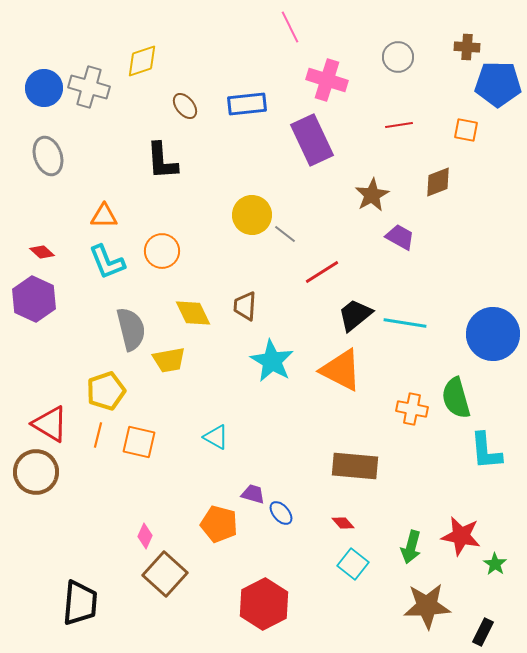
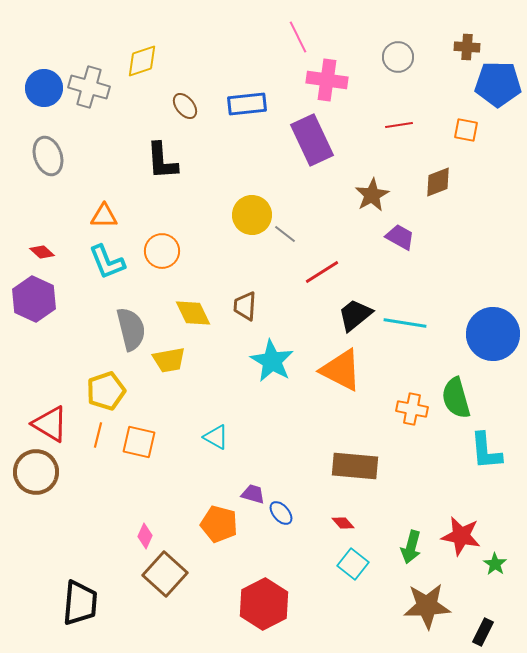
pink line at (290, 27): moved 8 px right, 10 px down
pink cross at (327, 80): rotated 9 degrees counterclockwise
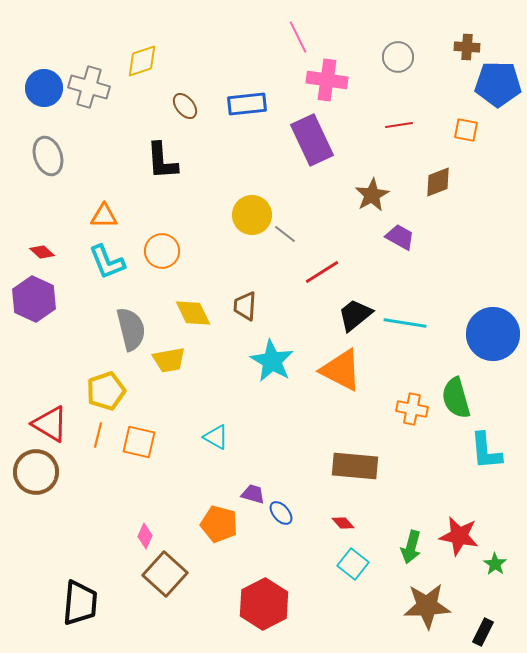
red star at (461, 536): moved 2 px left
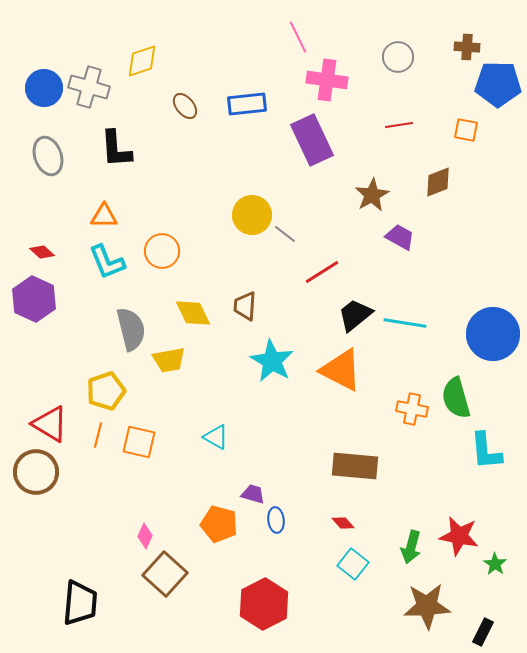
black L-shape at (162, 161): moved 46 px left, 12 px up
blue ellipse at (281, 513): moved 5 px left, 7 px down; rotated 35 degrees clockwise
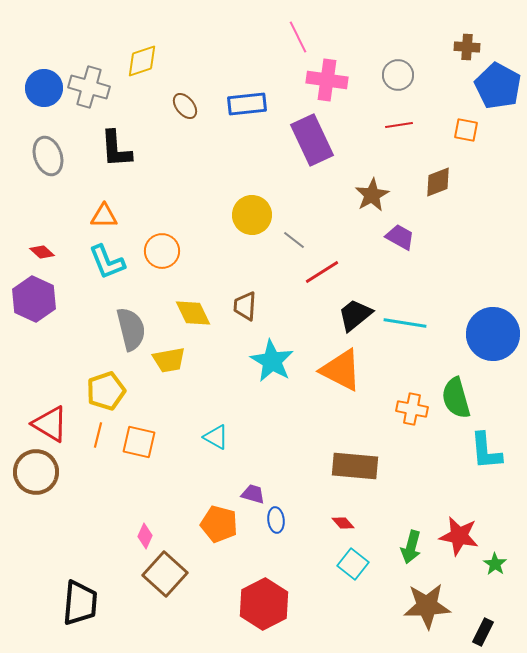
gray circle at (398, 57): moved 18 px down
blue pentagon at (498, 84): moved 2 px down; rotated 27 degrees clockwise
gray line at (285, 234): moved 9 px right, 6 px down
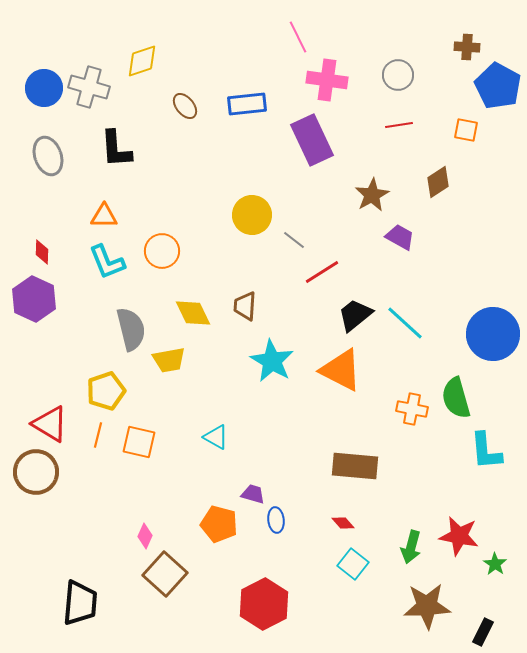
brown diamond at (438, 182): rotated 12 degrees counterclockwise
red diamond at (42, 252): rotated 50 degrees clockwise
cyan line at (405, 323): rotated 33 degrees clockwise
